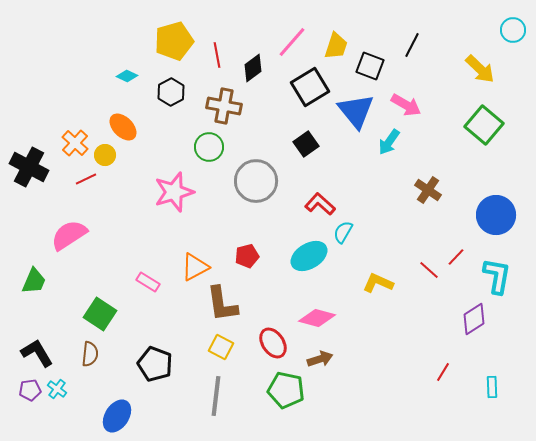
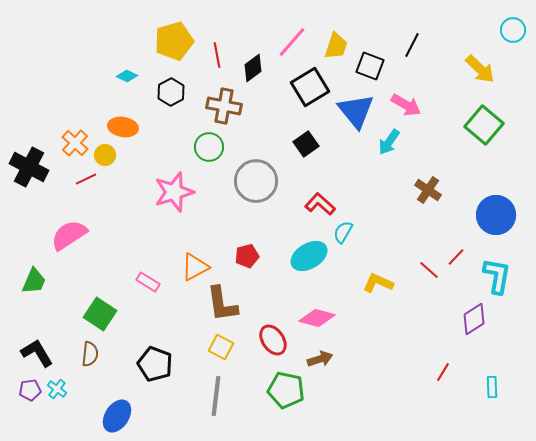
orange ellipse at (123, 127): rotated 36 degrees counterclockwise
red ellipse at (273, 343): moved 3 px up
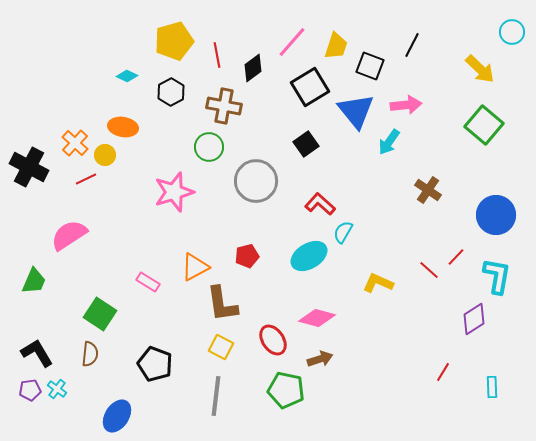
cyan circle at (513, 30): moved 1 px left, 2 px down
pink arrow at (406, 105): rotated 36 degrees counterclockwise
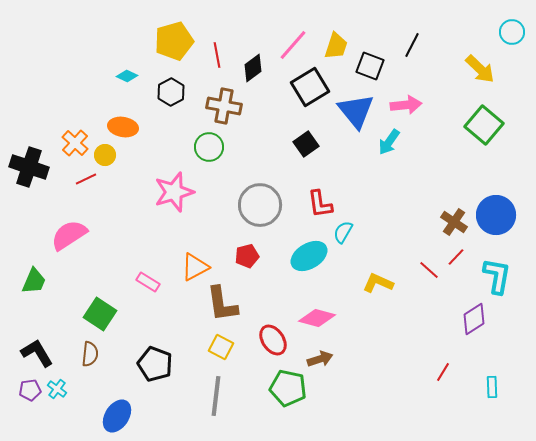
pink line at (292, 42): moved 1 px right, 3 px down
black cross at (29, 167): rotated 9 degrees counterclockwise
gray circle at (256, 181): moved 4 px right, 24 px down
brown cross at (428, 190): moved 26 px right, 32 px down
red L-shape at (320, 204): rotated 140 degrees counterclockwise
green pentagon at (286, 390): moved 2 px right, 2 px up
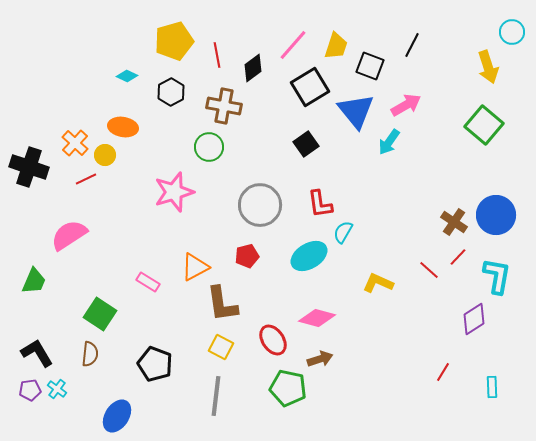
yellow arrow at (480, 69): moved 8 px right, 2 px up; rotated 28 degrees clockwise
pink arrow at (406, 105): rotated 24 degrees counterclockwise
red line at (456, 257): moved 2 px right
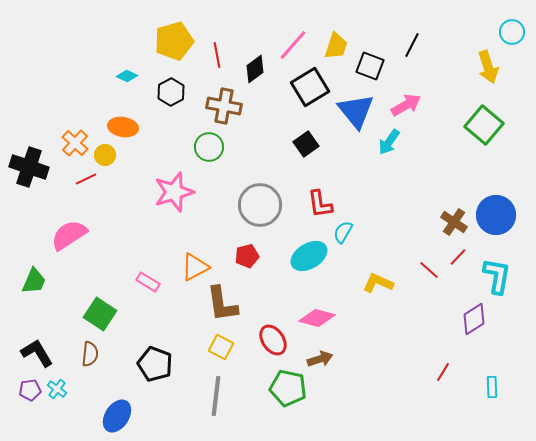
black diamond at (253, 68): moved 2 px right, 1 px down
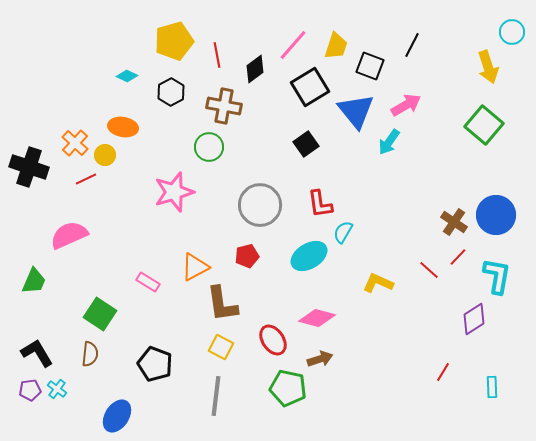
pink semicircle at (69, 235): rotated 9 degrees clockwise
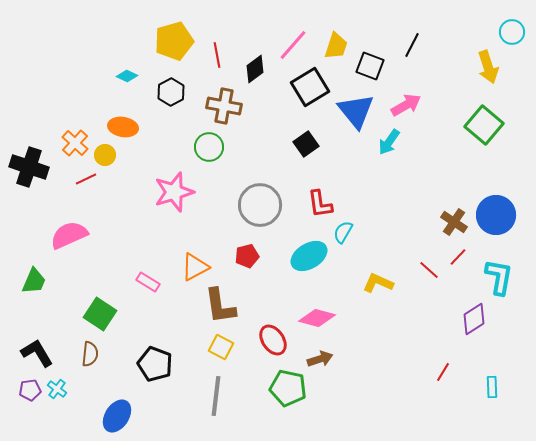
cyan L-shape at (497, 276): moved 2 px right, 1 px down
brown L-shape at (222, 304): moved 2 px left, 2 px down
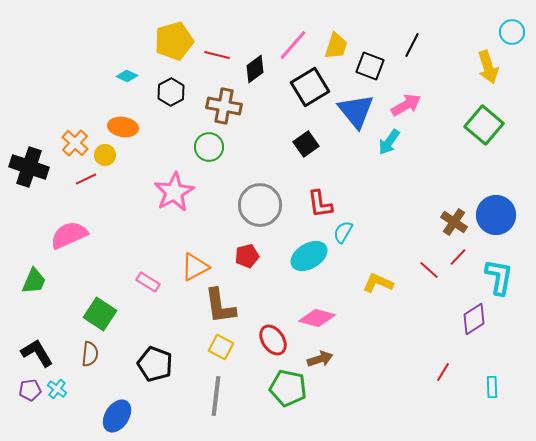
red line at (217, 55): rotated 65 degrees counterclockwise
pink star at (174, 192): rotated 12 degrees counterclockwise
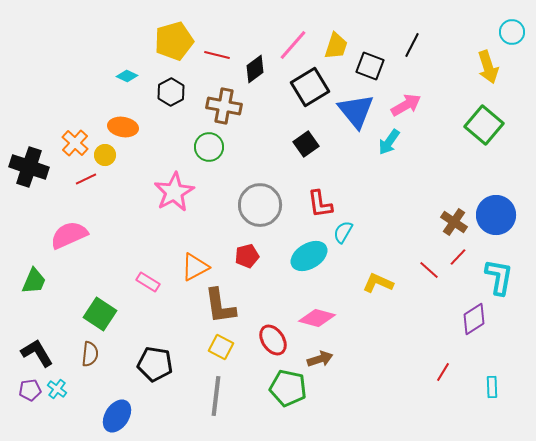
black pentagon at (155, 364): rotated 12 degrees counterclockwise
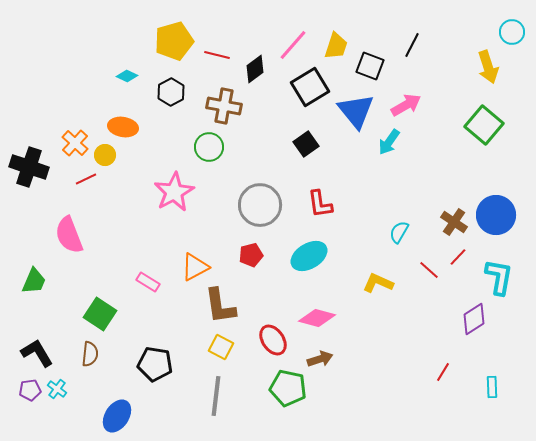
cyan semicircle at (343, 232): moved 56 px right
pink semicircle at (69, 235): rotated 87 degrees counterclockwise
red pentagon at (247, 256): moved 4 px right, 1 px up
